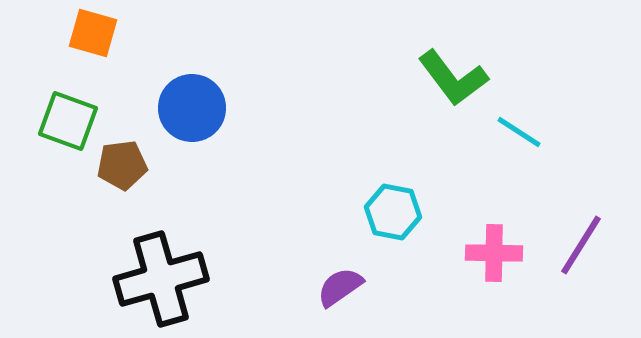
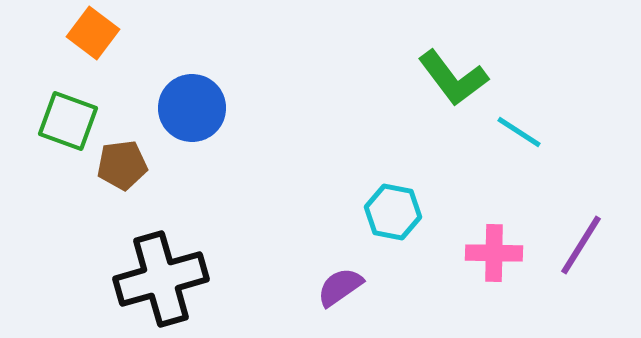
orange square: rotated 21 degrees clockwise
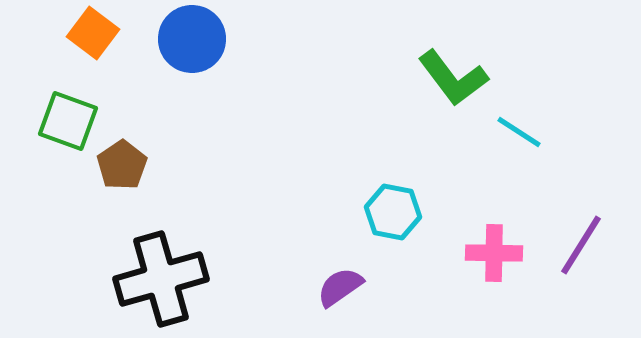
blue circle: moved 69 px up
brown pentagon: rotated 27 degrees counterclockwise
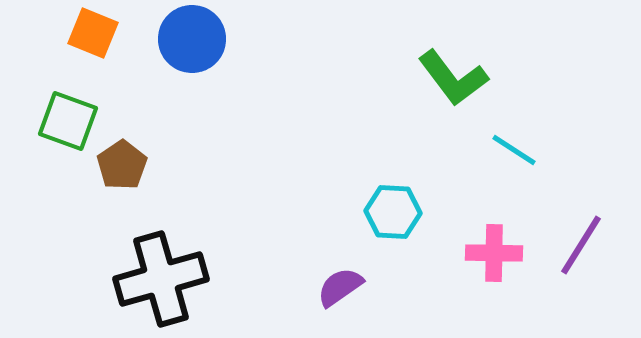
orange square: rotated 15 degrees counterclockwise
cyan line: moved 5 px left, 18 px down
cyan hexagon: rotated 8 degrees counterclockwise
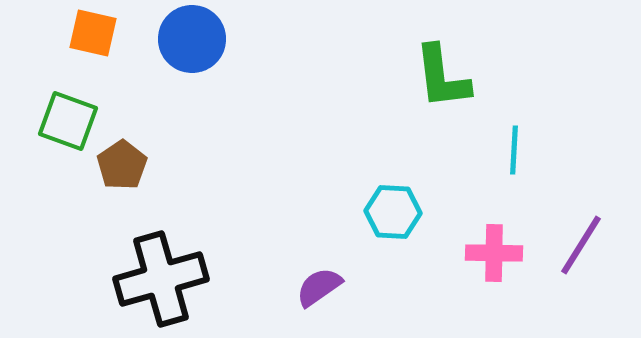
orange square: rotated 9 degrees counterclockwise
green L-shape: moved 11 px left, 1 px up; rotated 30 degrees clockwise
cyan line: rotated 60 degrees clockwise
purple semicircle: moved 21 px left
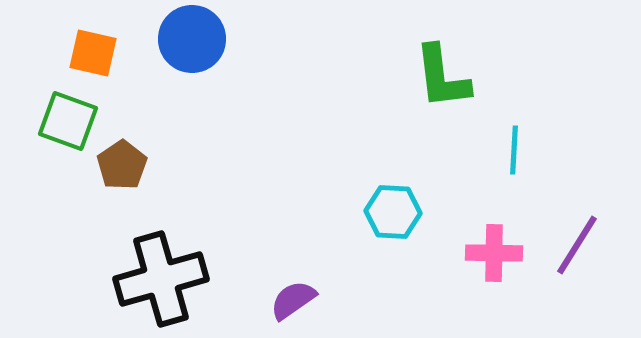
orange square: moved 20 px down
purple line: moved 4 px left
purple semicircle: moved 26 px left, 13 px down
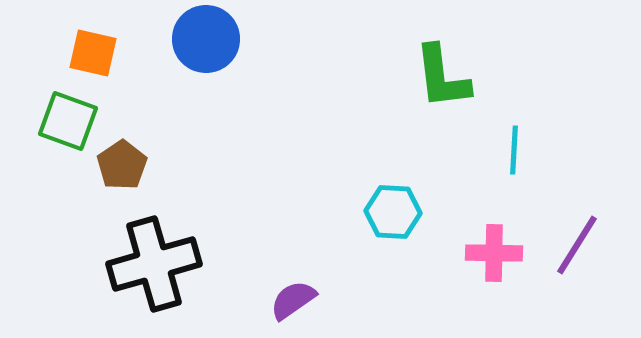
blue circle: moved 14 px right
black cross: moved 7 px left, 15 px up
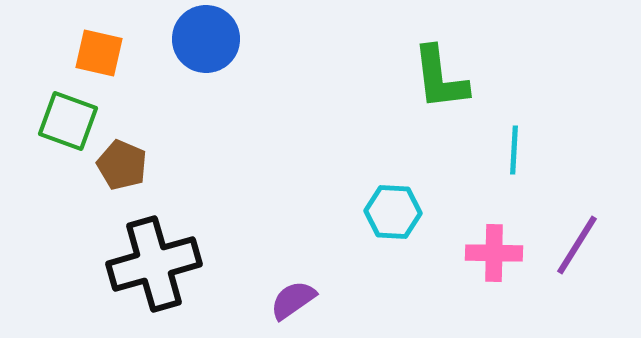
orange square: moved 6 px right
green L-shape: moved 2 px left, 1 px down
brown pentagon: rotated 15 degrees counterclockwise
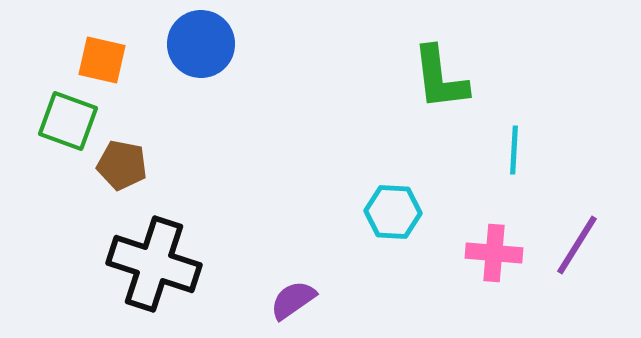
blue circle: moved 5 px left, 5 px down
orange square: moved 3 px right, 7 px down
brown pentagon: rotated 12 degrees counterclockwise
pink cross: rotated 4 degrees clockwise
black cross: rotated 34 degrees clockwise
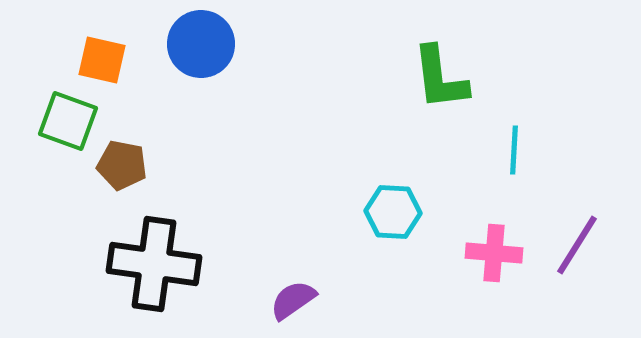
black cross: rotated 10 degrees counterclockwise
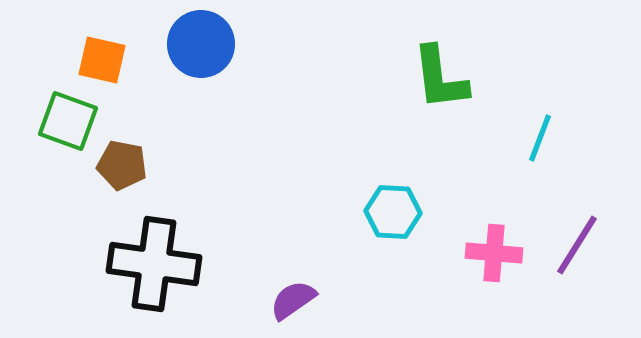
cyan line: moved 26 px right, 12 px up; rotated 18 degrees clockwise
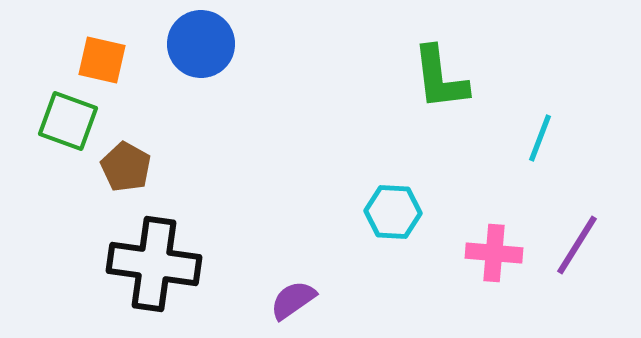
brown pentagon: moved 4 px right, 2 px down; rotated 18 degrees clockwise
